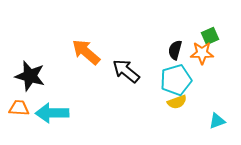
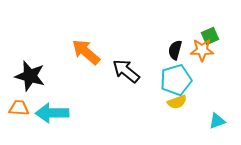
orange star: moved 3 px up
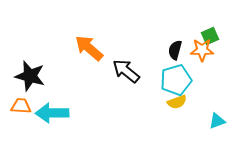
orange arrow: moved 3 px right, 4 px up
orange trapezoid: moved 2 px right, 2 px up
